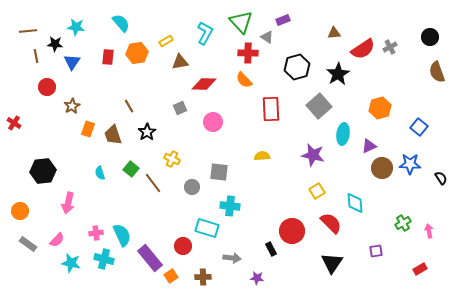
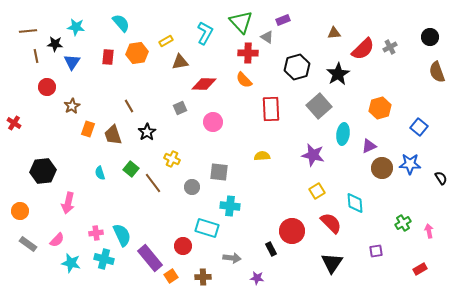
red semicircle at (363, 49): rotated 10 degrees counterclockwise
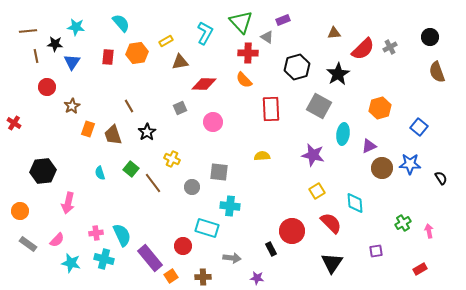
gray square at (319, 106): rotated 20 degrees counterclockwise
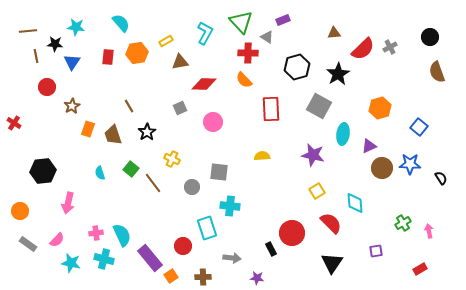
cyan rectangle at (207, 228): rotated 55 degrees clockwise
red circle at (292, 231): moved 2 px down
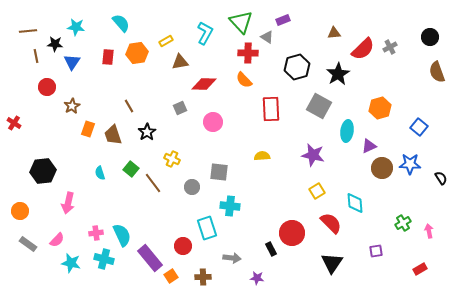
cyan ellipse at (343, 134): moved 4 px right, 3 px up
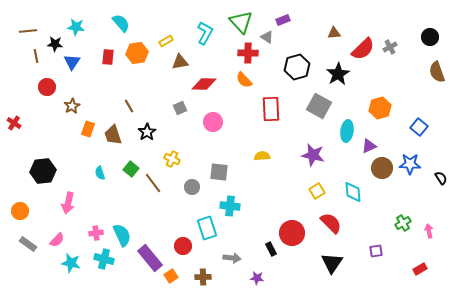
cyan diamond at (355, 203): moved 2 px left, 11 px up
